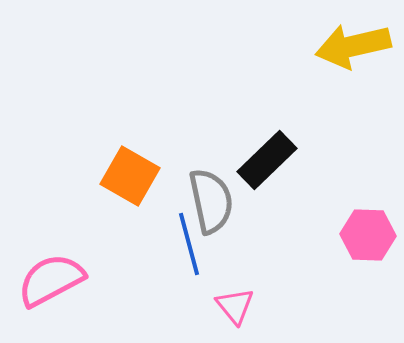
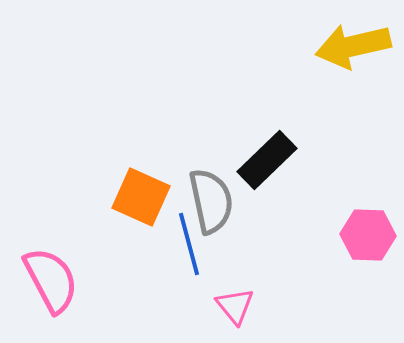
orange square: moved 11 px right, 21 px down; rotated 6 degrees counterclockwise
pink semicircle: rotated 90 degrees clockwise
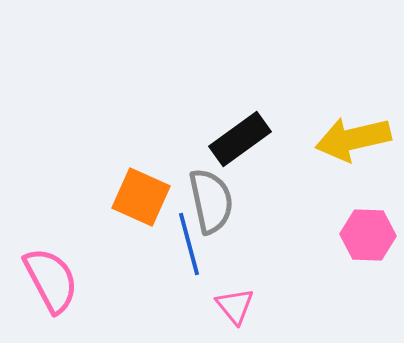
yellow arrow: moved 93 px down
black rectangle: moved 27 px left, 21 px up; rotated 8 degrees clockwise
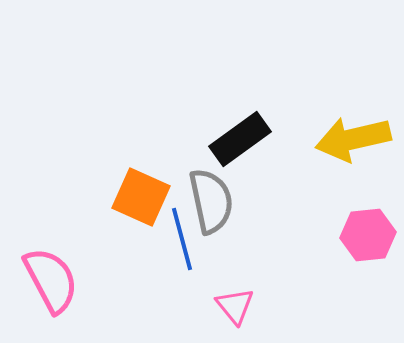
pink hexagon: rotated 8 degrees counterclockwise
blue line: moved 7 px left, 5 px up
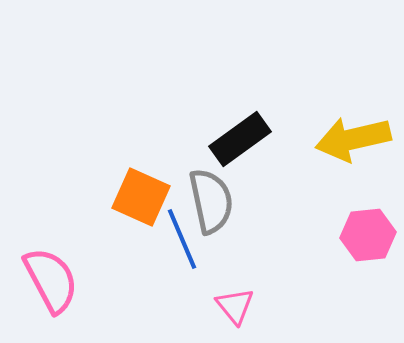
blue line: rotated 8 degrees counterclockwise
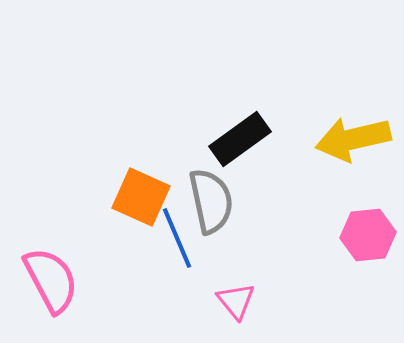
blue line: moved 5 px left, 1 px up
pink triangle: moved 1 px right, 5 px up
